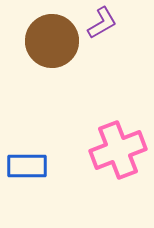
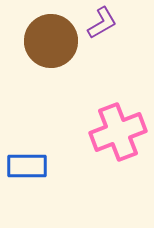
brown circle: moved 1 px left
pink cross: moved 18 px up
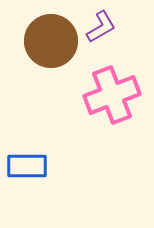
purple L-shape: moved 1 px left, 4 px down
pink cross: moved 6 px left, 37 px up
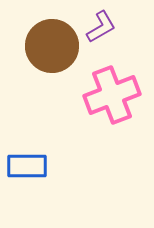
brown circle: moved 1 px right, 5 px down
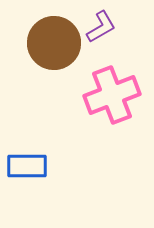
brown circle: moved 2 px right, 3 px up
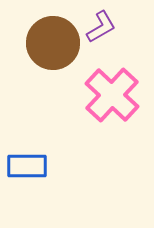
brown circle: moved 1 px left
pink cross: rotated 26 degrees counterclockwise
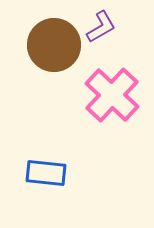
brown circle: moved 1 px right, 2 px down
blue rectangle: moved 19 px right, 7 px down; rotated 6 degrees clockwise
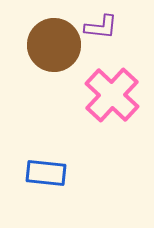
purple L-shape: rotated 36 degrees clockwise
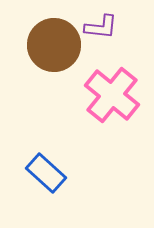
pink cross: rotated 4 degrees counterclockwise
blue rectangle: rotated 36 degrees clockwise
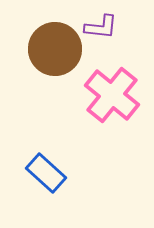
brown circle: moved 1 px right, 4 px down
